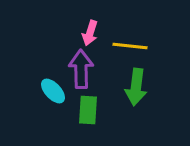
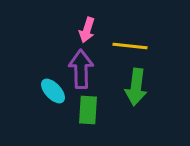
pink arrow: moved 3 px left, 3 px up
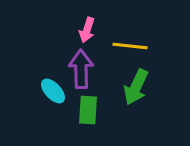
green arrow: rotated 18 degrees clockwise
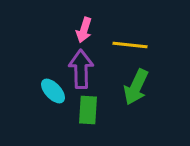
pink arrow: moved 3 px left
yellow line: moved 1 px up
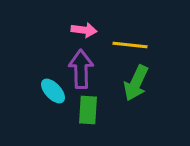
pink arrow: rotated 100 degrees counterclockwise
green arrow: moved 4 px up
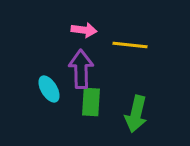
green arrow: moved 31 px down; rotated 12 degrees counterclockwise
cyan ellipse: moved 4 px left, 2 px up; rotated 12 degrees clockwise
green rectangle: moved 3 px right, 8 px up
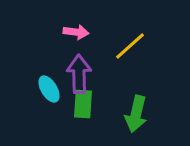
pink arrow: moved 8 px left, 2 px down
yellow line: moved 1 px down; rotated 48 degrees counterclockwise
purple arrow: moved 2 px left, 5 px down
green rectangle: moved 8 px left, 2 px down
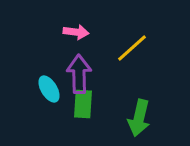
yellow line: moved 2 px right, 2 px down
green arrow: moved 3 px right, 4 px down
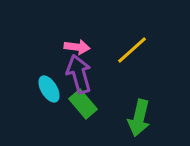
pink arrow: moved 1 px right, 15 px down
yellow line: moved 2 px down
purple arrow: rotated 15 degrees counterclockwise
green rectangle: rotated 44 degrees counterclockwise
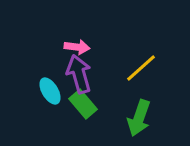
yellow line: moved 9 px right, 18 px down
cyan ellipse: moved 1 px right, 2 px down
green arrow: rotated 6 degrees clockwise
